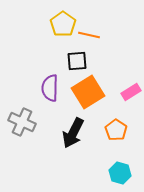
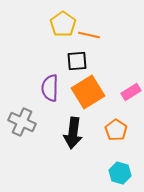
black arrow: rotated 20 degrees counterclockwise
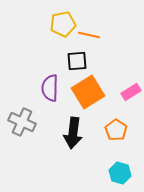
yellow pentagon: rotated 25 degrees clockwise
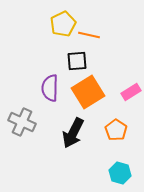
yellow pentagon: rotated 15 degrees counterclockwise
black arrow: rotated 20 degrees clockwise
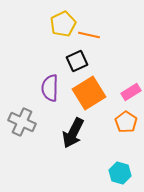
black square: rotated 20 degrees counterclockwise
orange square: moved 1 px right, 1 px down
orange pentagon: moved 10 px right, 8 px up
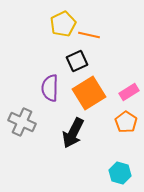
pink rectangle: moved 2 px left
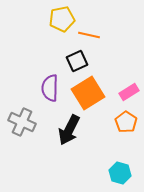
yellow pentagon: moved 1 px left, 5 px up; rotated 15 degrees clockwise
orange square: moved 1 px left
black arrow: moved 4 px left, 3 px up
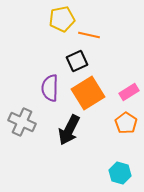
orange pentagon: moved 1 px down
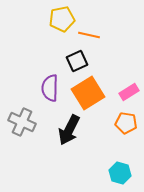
orange pentagon: rotated 25 degrees counterclockwise
